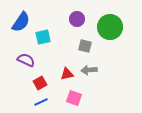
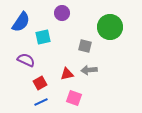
purple circle: moved 15 px left, 6 px up
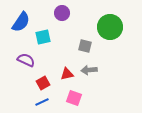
red square: moved 3 px right
blue line: moved 1 px right
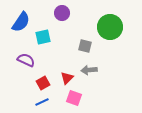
red triangle: moved 4 px down; rotated 32 degrees counterclockwise
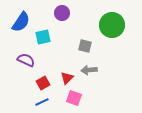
green circle: moved 2 px right, 2 px up
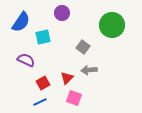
gray square: moved 2 px left, 1 px down; rotated 24 degrees clockwise
blue line: moved 2 px left
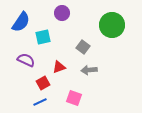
red triangle: moved 8 px left, 11 px up; rotated 24 degrees clockwise
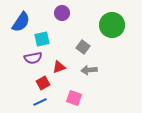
cyan square: moved 1 px left, 2 px down
purple semicircle: moved 7 px right, 2 px up; rotated 144 degrees clockwise
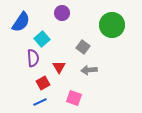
cyan square: rotated 28 degrees counterclockwise
purple semicircle: rotated 84 degrees counterclockwise
red triangle: rotated 40 degrees counterclockwise
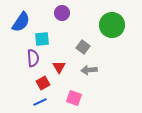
cyan square: rotated 35 degrees clockwise
